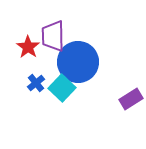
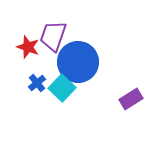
purple trapezoid: rotated 20 degrees clockwise
red star: rotated 15 degrees counterclockwise
blue cross: moved 1 px right
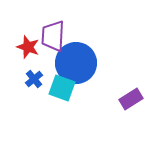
purple trapezoid: rotated 16 degrees counterclockwise
blue circle: moved 2 px left, 1 px down
blue cross: moved 3 px left, 4 px up
cyan square: rotated 24 degrees counterclockwise
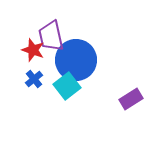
purple trapezoid: moved 2 px left; rotated 16 degrees counterclockwise
red star: moved 5 px right, 3 px down
blue circle: moved 3 px up
cyan square: moved 5 px right, 2 px up; rotated 32 degrees clockwise
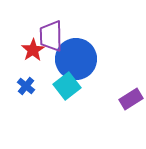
purple trapezoid: rotated 12 degrees clockwise
red star: rotated 20 degrees clockwise
blue circle: moved 1 px up
blue cross: moved 8 px left, 7 px down; rotated 12 degrees counterclockwise
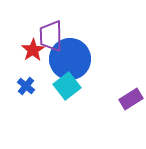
blue circle: moved 6 px left
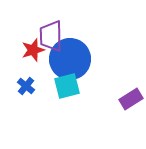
red star: rotated 15 degrees clockwise
cyan square: rotated 24 degrees clockwise
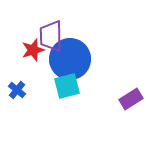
blue cross: moved 9 px left, 4 px down
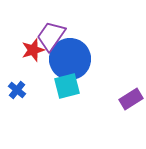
purple trapezoid: rotated 36 degrees clockwise
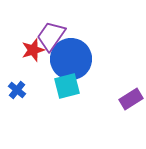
blue circle: moved 1 px right
